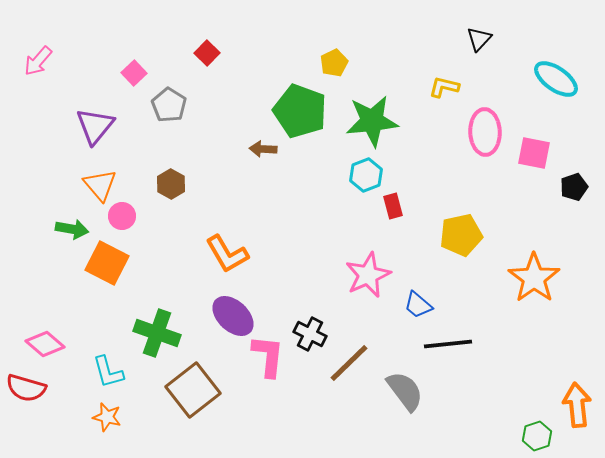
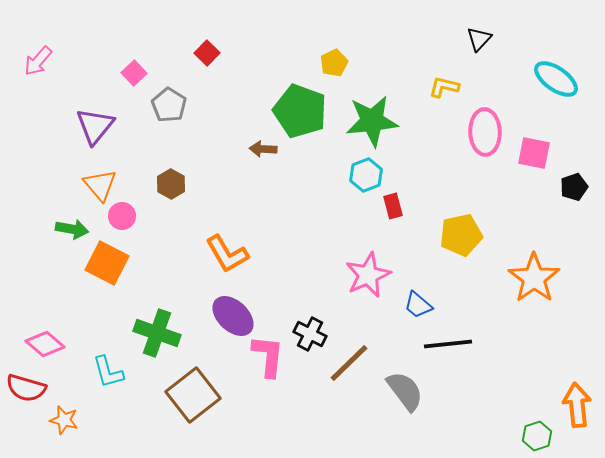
brown square at (193, 390): moved 5 px down
orange star at (107, 417): moved 43 px left, 3 px down
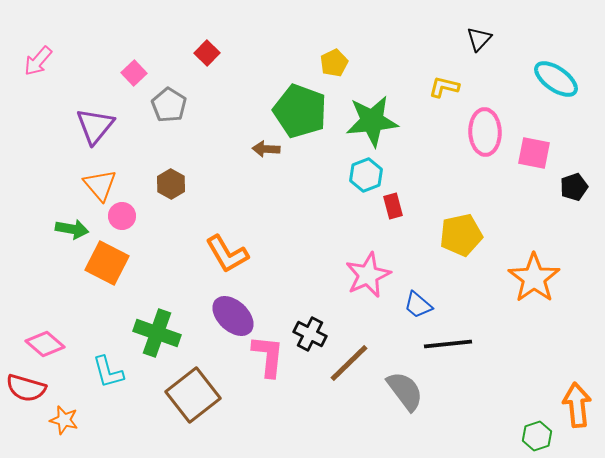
brown arrow at (263, 149): moved 3 px right
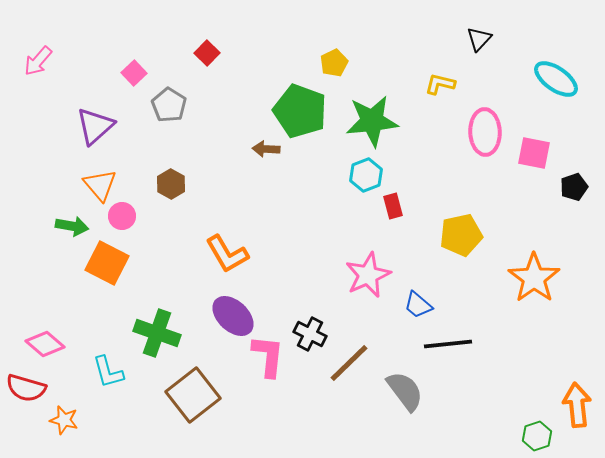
yellow L-shape at (444, 87): moved 4 px left, 3 px up
purple triangle at (95, 126): rotated 9 degrees clockwise
green arrow at (72, 229): moved 3 px up
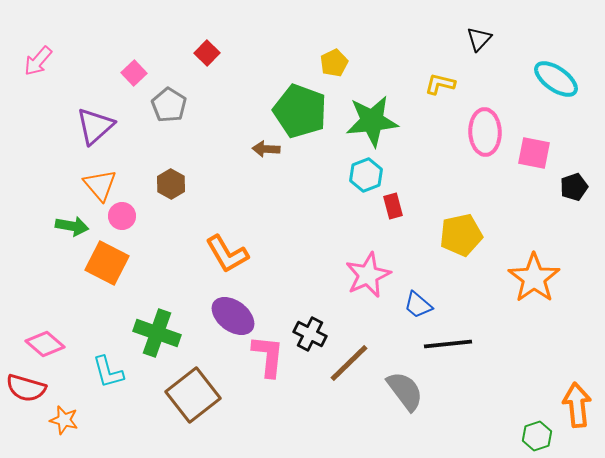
purple ellipse at (233, 316): rotated 6 degrees counterclockwise
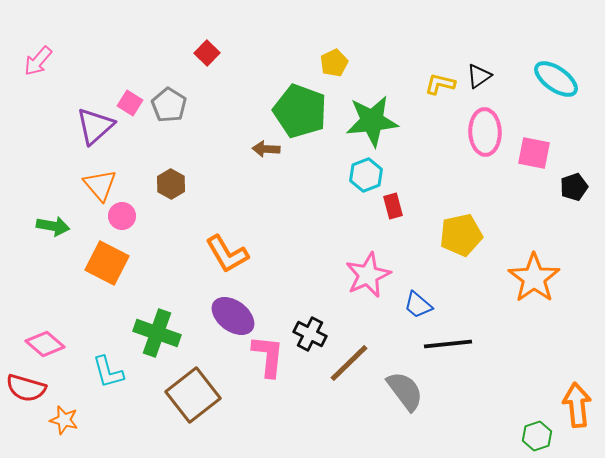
black triangle at (479, 39): moved 37 px down; rotated 12 degrees clockwise
pink square at (134, 73): moved 4 px left, 30 px down; rotated 15 degrees counterclockwise
green arrow at (72, 226): moved 19 px left
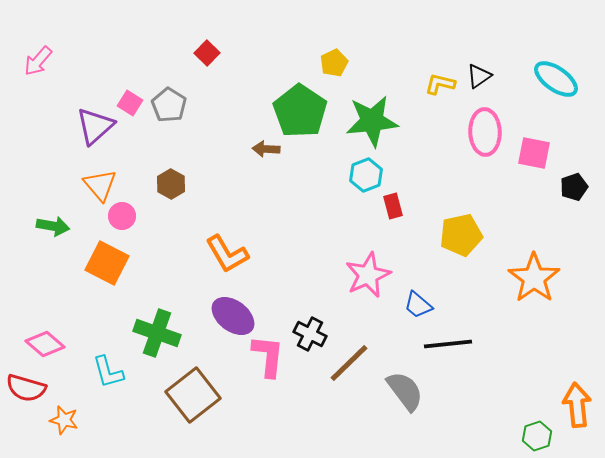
green pentagon at (300, 111): rotated 14 degrees clockwise
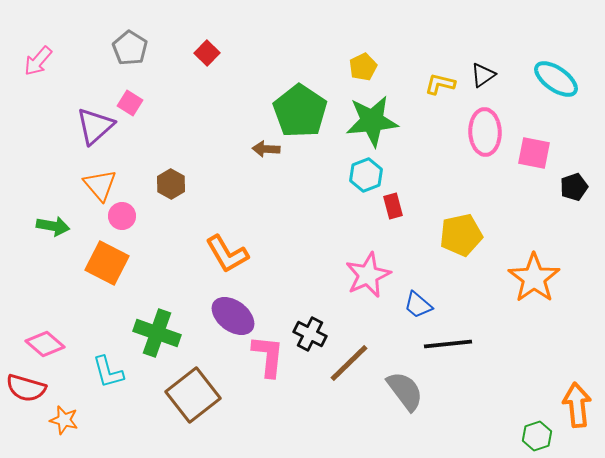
yellow pentagon at (334, 63): moved 29 px right, 4 px down
black triangle at (479, 76): moved 4 px right, 1 px up
gray pentagon at (169, 105): moved 39 px left, 57 px up
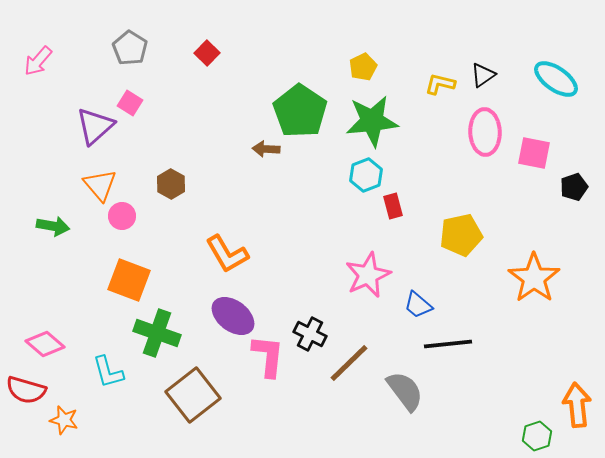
orange square at (107, 263): moved 22 px right, 17 px down; rotated 6 degrees counterclockwise
red semicircle at (26, 388): moved 2 px down
